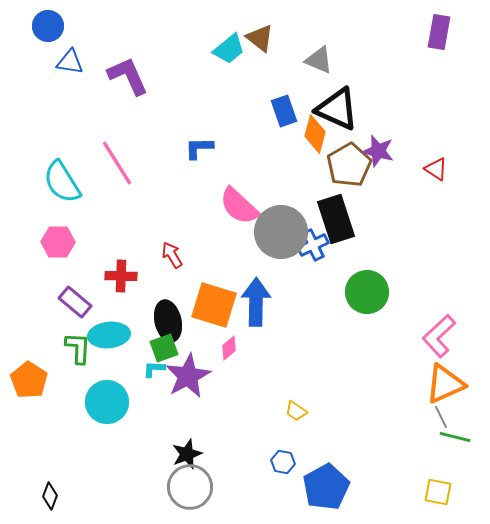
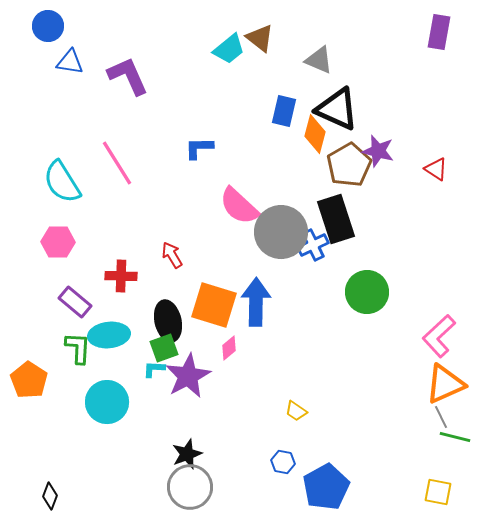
blue rectangle at (284, 111): rotated 32 degrees clockwise
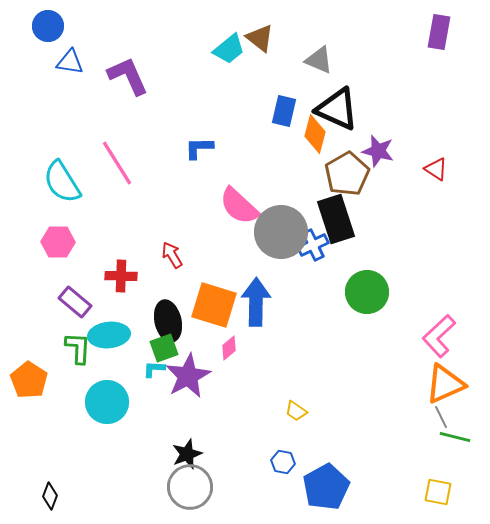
brown pentagon at (349, 165): moved 2 px left, 9 px down
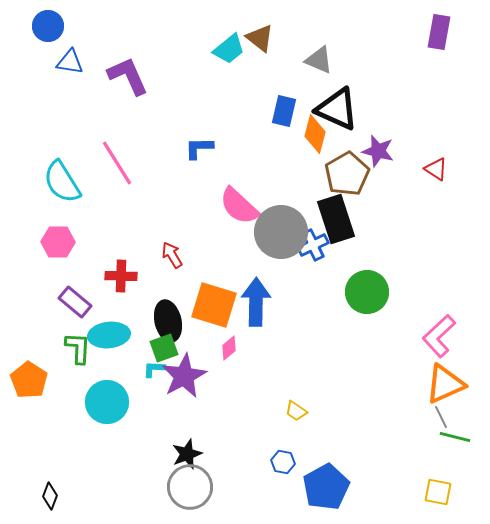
purple star at (188, 376): moved 4 px left
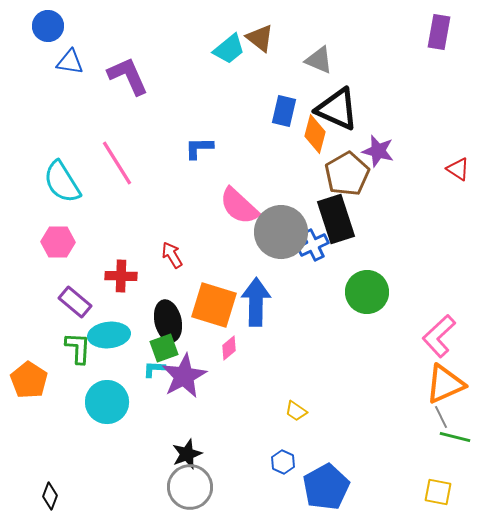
red triangle at (436, 169): moved 22 px right
blue hexagon at (283, 462): rotated 15 degrees clockwise
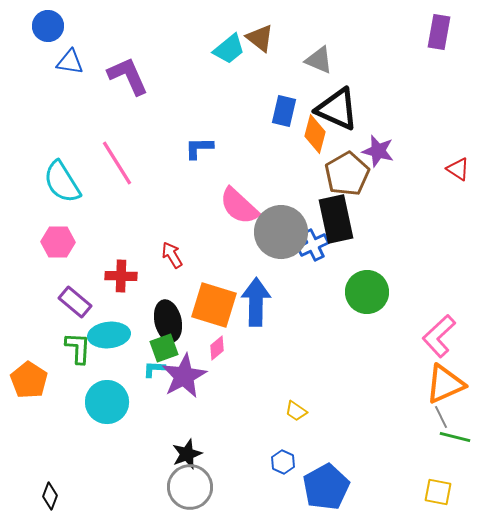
black rectangle at (336, 219): rotated 6 degrees clockwise
pink diamond at (229, 348): moved 12 px left
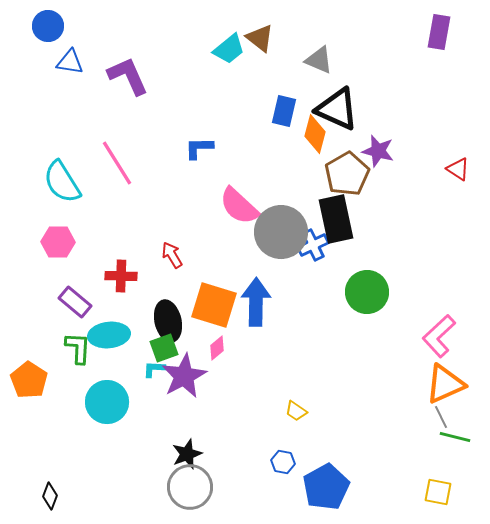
blue hexagon at (283, 462): rotated 15 degrees counterclockwise
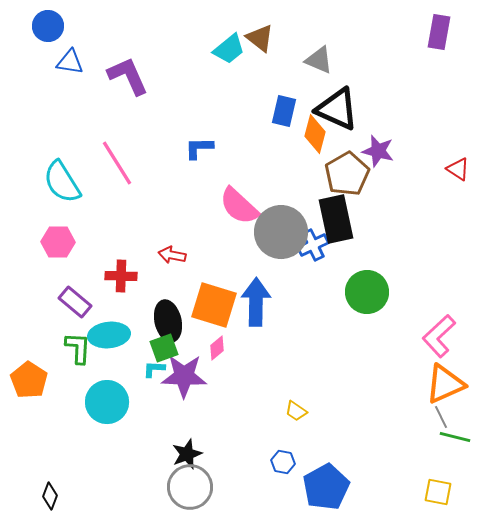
red arrow at (172, 255): rotated 48 degrees counterclockwise
purple star at (184, 376): rotated 30 degrees clockwise
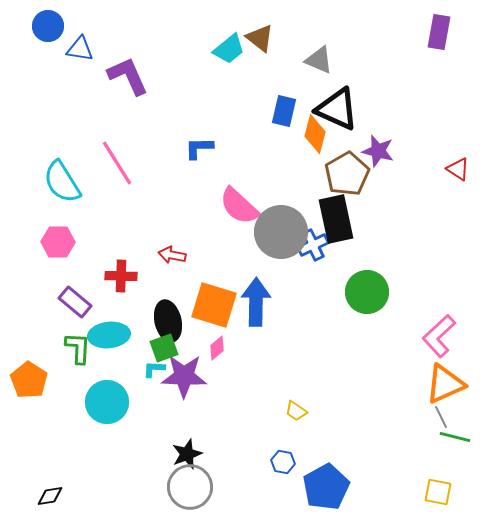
blue triangle at (70, 62): moved 10 px right, 13 px up
black diamond at (50, 496): rotated 60 degrees clockwise
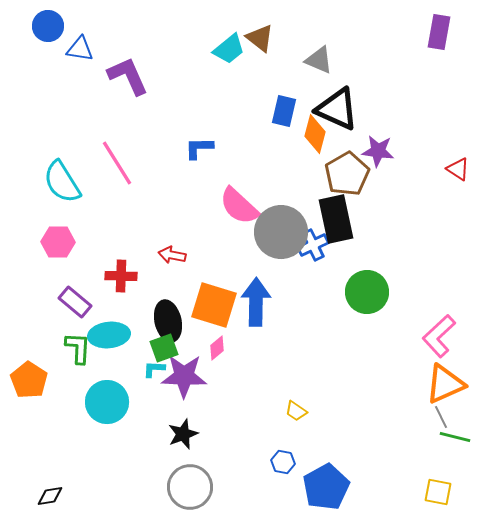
purple star at (378, 151): rotated 8 degrees counterclockwise
black star at (187, 454): moved 4 px left, 20 px up
